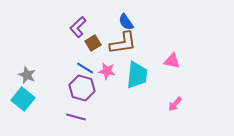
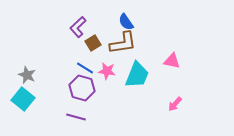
cyan trapezoid: rotated 16 degrees clockwise
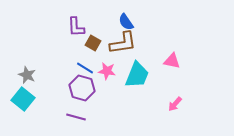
purple L-shape: moved 2 px left; rotated 50 degrees counterclockwise
brown square: rotated 28 degrees counterclockwise
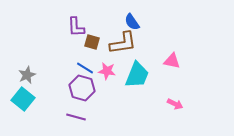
blue semicircle: moved 6 px right
brown square: moved 1 px left, 1 px up; rotated 14 degrees counterclockwise
gray star: rotated 24 degrees clockwise
pink arrow: rotated 105 degrees counterclockwise
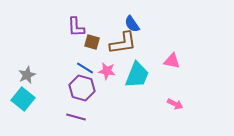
blue semicircle: moved 2 px down
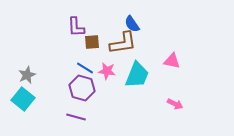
brown square: rotated 21 degrees counterclockwise
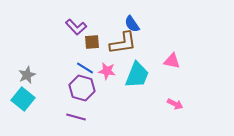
purple L-shape: rotated 40 degrees counterclockwise
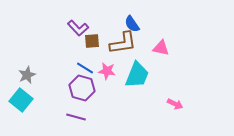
purple L-shape: moved 2 px right, 1 px down
brown square: moved 1 px up
pink triangle: moved 11 px left, 13 px up
cyan square: moved 2 px left, 1 px down
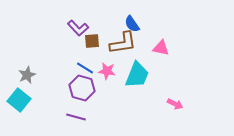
cyan square: moved 2 px left
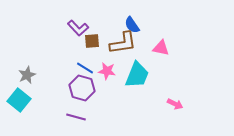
blue semicircle: moved 1 px down
